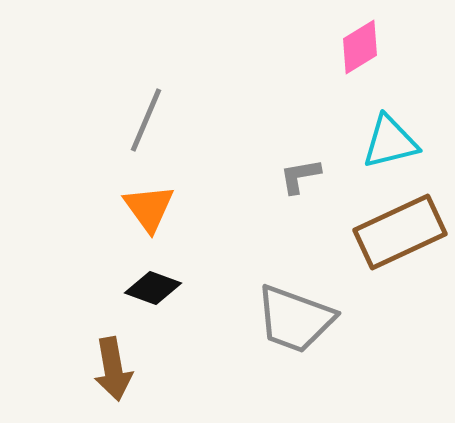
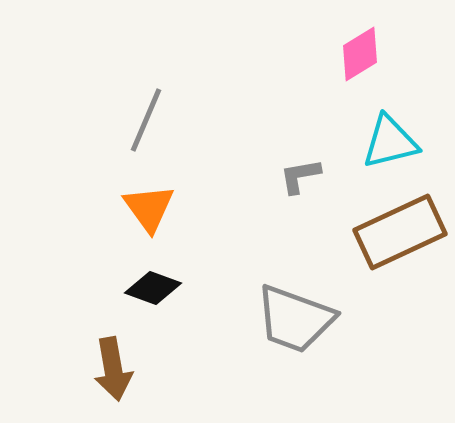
pink diamond: moved 7 px down
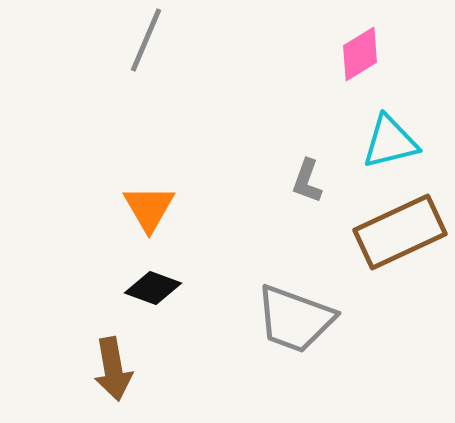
gray line: moved 80 px up
gray L-shape: moved 7 px right, 5 px down; rotated 60 degrees counterclockwise
orange triangle: rotated 6 degrees clockwise
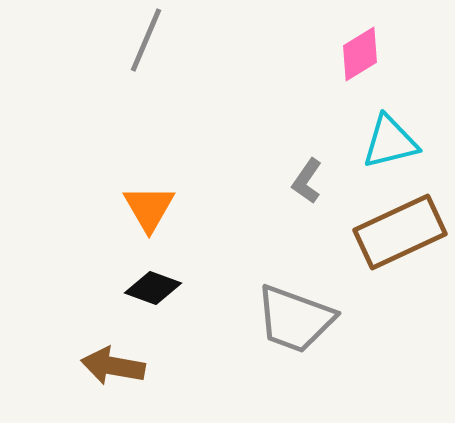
gray L-shape: rotated 15 degrees clockwise
brown arrow: moved 3 px up; rotated 110 degrees clockwise
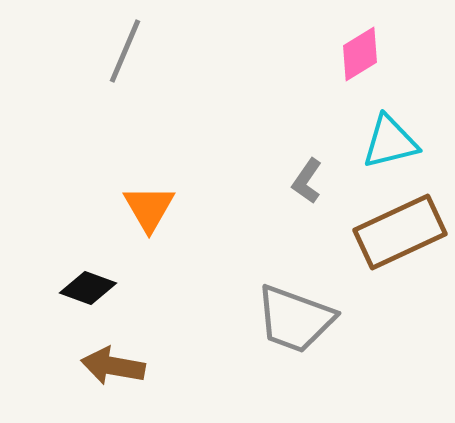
gray line: moved 21 px left, 11 px down
black diamond: moved 65 px left
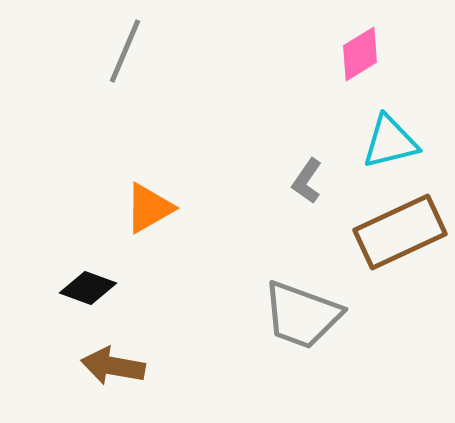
orange triangle: rotated 30 degrees clockwise
gray trapezoid: moved 7 px right, 4 px up
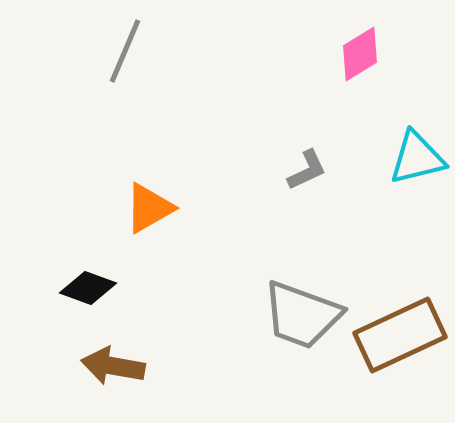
cyan triangle: moved 27 px right, 16 px down
gray L-shape: moved 11 px up; rotated 150 degrees counterclockwise
brown rectangle: moved 103 px down
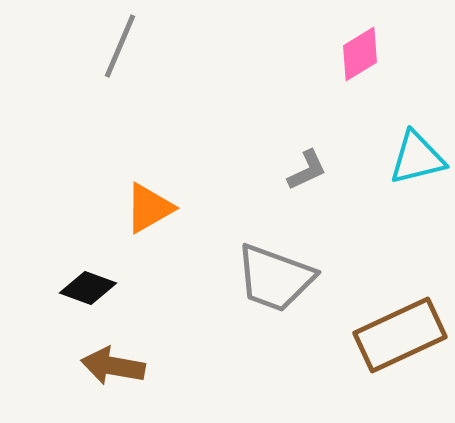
gray line: moved 5 px left, 5 px up
gray trapezoid: moved 27 px left, 37 px up
